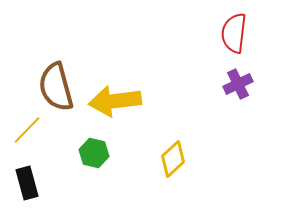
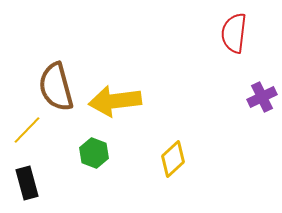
purple cross: moved 24 px right, 13 px down
green hexagon: rotated 8 degrees clockwise
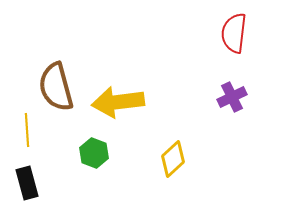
purple cross: moved 30 px left
yellow arrow: moved 3 px right, 1 px down
yellow line: rotated 48 degrees counterclockwise
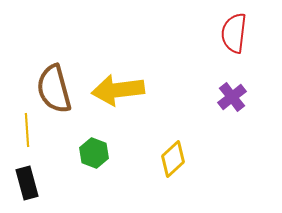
brown semicircle: moved 2 px left, 2 px down
purple cross: rotated 12 degrees counterclockwise
yellow arrow: moved 12 px up
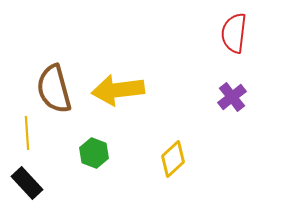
yellow line: moved 3 px down
black rectangle: rotated 28 degrees counterclockwise
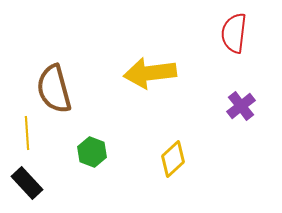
yellow arrow: moved 32 px right, 17 px up
purple cross: moved 9 px right, 9 px down
green hexagon: moved 2 px left, 1 px up
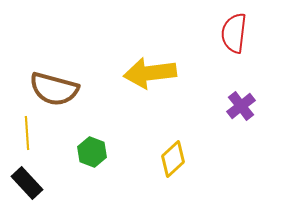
brown semicircle: rotated 60 degrees counterclockwise
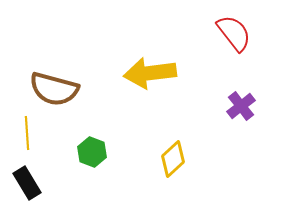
red semicircle: rotated 135 degrees clockwise
black rectangle: rotated 12 degrees clockwise
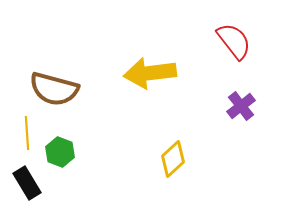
red semicircle: moved 8 px down
green hexagon: moved 32 px left
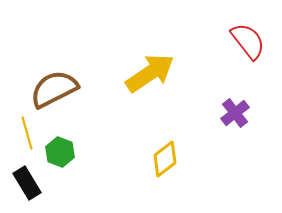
red semicircle: moved 14 px right
yellow arrow: rotated 153 degrees clockwise
brown semicircle: rotated 138 degrees clockwise
purple cross: moved 6 px left, 7 px down
yellow line: rotated 12 degrees counterclockwise
yellow diamond: moved 8 px left; rotated 6 degrees clockwise
